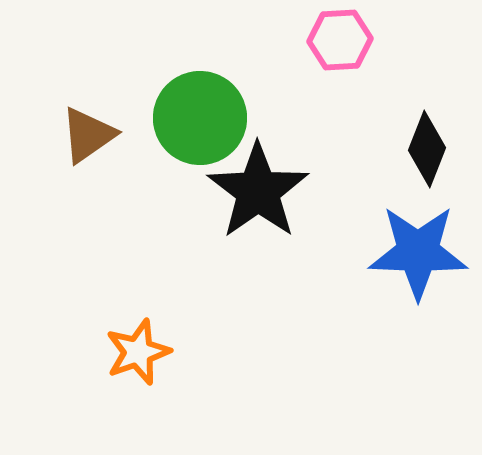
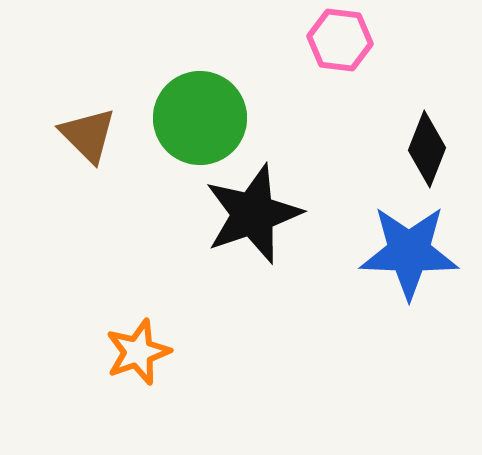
pink hexagon: rotated 10 degrees clockwise
brown triangle: rotated 40 degrees counterclockwise
black star: moved 5 px left, 23 px down; rotated 16 degrees clockwise
blue star: moved 9 px left
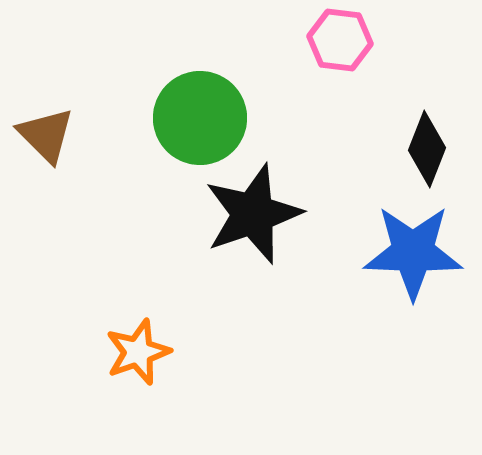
brown triangle: moved 42 px left
blue star: moved 4 px right
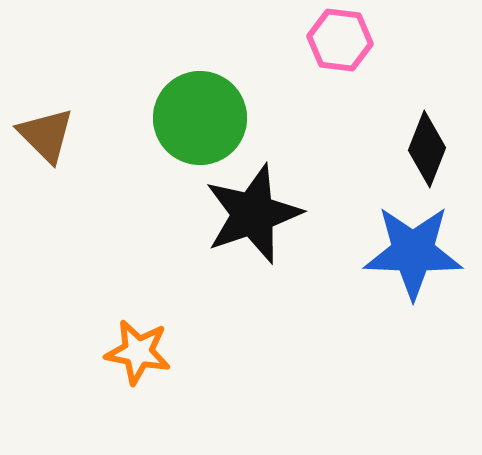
orange star: rotated 30 degrees clockwise
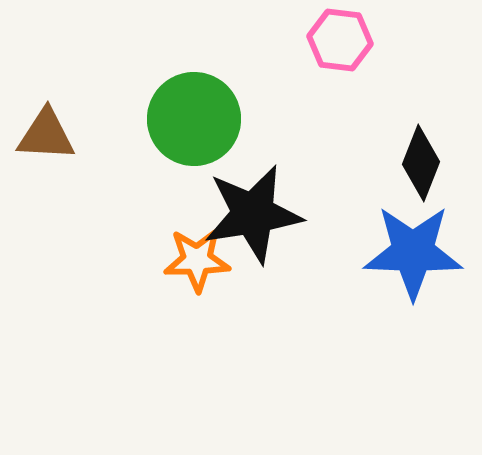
green circle: moved 6 px left, 1 px down
brown triangle: rotated 42 degrees counterclockwise
black diamond: moved 6 px left, 14 px down
black star: rotated 10 degrees clockwise
orange star: moved 59 px right, 92 px up; rotated 12 degrees counterclockwise
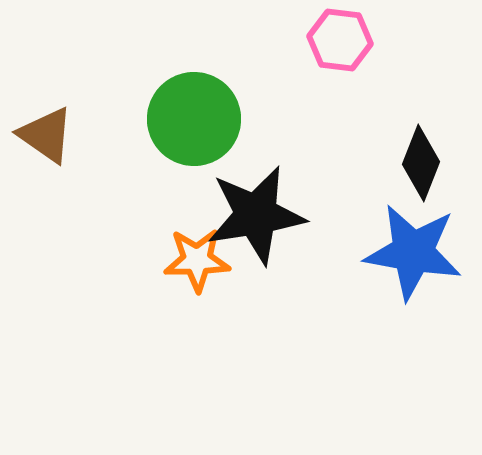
brown triangle: rotated 32 degrees clockwise
black star: moved 3 px right, 1 px down
blue star: rotated 8 degrees clockwise
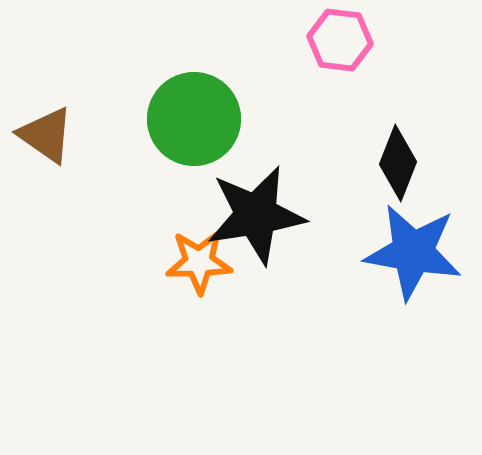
black diamond: moved 23 px left
orange star: moved 2 px right, 2 px down
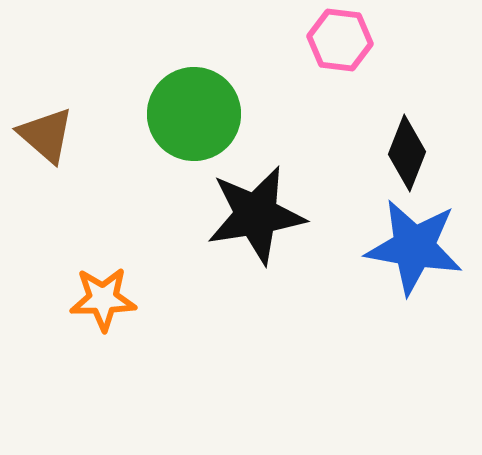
green circle: moved 5 px up
brown triangle: rotated 6 degrees clockwise
black diamond: moved 9 px right, 10 px up
blue star: moved 1 px right, 5 px up
orange star: moved 96 px left, 37 px down
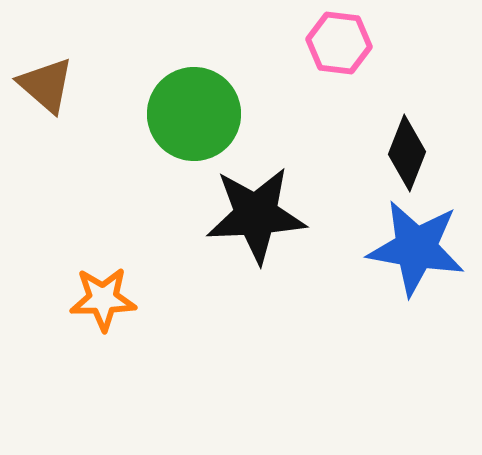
pink hexagon: moved 1 px left, 3 px down
brown triangle: moved 50 px up
black star: rotated 6 degrees clockwise
blue star: moved 2 px right, 1 px down
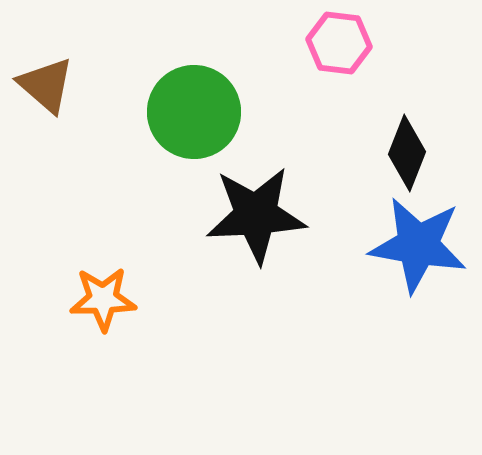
green circle: moved 2 px up
blue star: moved 2 px right, 3 px up
